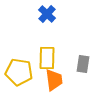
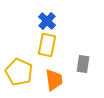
blue cross: moved 7 px down
yellow rectangle: moved 13 px up; rotated 10 degrees clockwise
yellow pentagon: rotated 16 degrees clockwise
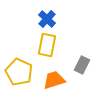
blue cross: moved 2 px up
gray rectangle: moved 1 px left, 1 px down; rotated 18 degrees clockwise
orange trapezoid: rotated 100 degrees counterclockwise
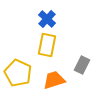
yellow pentagon: moved 1 px left, 1 px down
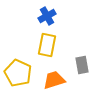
blue cross: moved 3 px up; rotated 18 degrees clockwise
gray rectangle: rotated 36 degrees counterclockwise
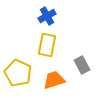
gray rectangle: rotated 18 degrees counterclockwise
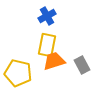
yellow pentagon: rotated 12 degrees counterclockwise
orange trapezoid: moved 19 px up
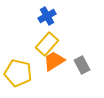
yellow rectangle: moved 1 px up; rotated 30 degrees clockwise
orange trapezoid: rotated 15 degrees counterclockwise
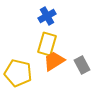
yellow rectangle: rotated 25 degrees counterclockwise
